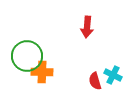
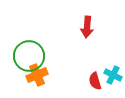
green circle: moved 2 px right
orange cross: moved 5 px left, 3 px down; rotated 25 degrees counterclockwise
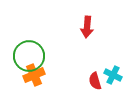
orange cross: moved 3 px left
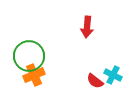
red semicircle: rotated 36 degrees counterclockwise
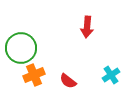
green circle: moved 8 px left, 8 px up
cyan cross: moved 2 px left; rotated 30 degrees clockwise
red semicircle: moved 27 px left
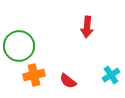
green circle: moved 2 px left, 2 px up
orange cross: rotated 10 degrees clockwise
